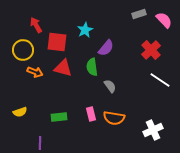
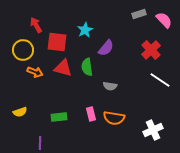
green semicircle: moved 5 px left
gray semicircle: rotated 136 degrees clockwise
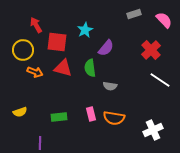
gray rectangle: moved 5 px left
green semicircle: moved 3 px right, 1 px down
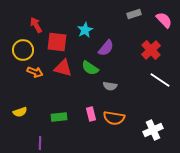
green semicircle: rotated 48 degrees counterclockwise
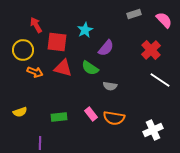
pink rectangle: rotated 24 degrees counterclockwise
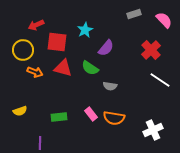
red arrow: rotated 84 degrees counterclockwise
yellow semicircle: moved 1 px up
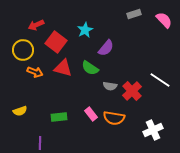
red square: moved 1 px left; rotated 30 degrees clockwise
red cross: moved 19 px left, 41 px down
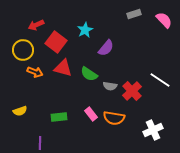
green semicircle: moved 1 px left, 6 px down
